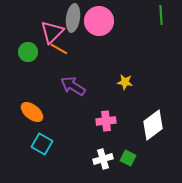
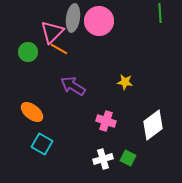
green line: moved 1 px left, 2 px up
pink cross: rotated 24 degrees clockwise
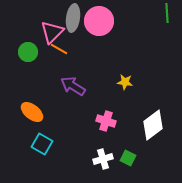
green line: moved 7 px right
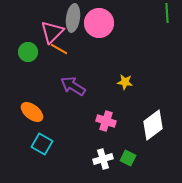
pink circle: moved 2 px down
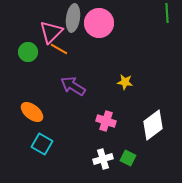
pink triangle: moved 1 px left
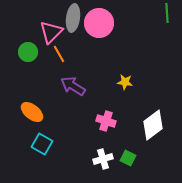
orange line: moved 5 px down; rotated 30 degrees clockwise
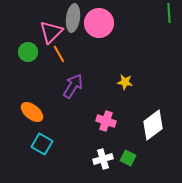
green line: moved 2 px right
purple arrow: rotated 90 degrees clockwise
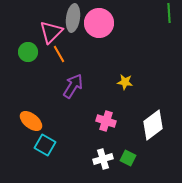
orange ellipse: moved 1 px left, 9 px down
cyan square: moved 3 px right, 1 px down
